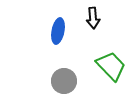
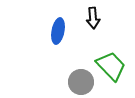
gray circle: moved 17 px right, 1 px down
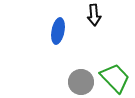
black arrow: moved 1 px right, 3 px up
green trapezoid: moved 4 px right, 12 px down
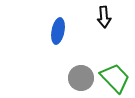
black arrow: moved 10 px right, 2 px down
gray circle: moved 4 px up
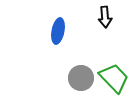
black arrow: moved 1 px right
green trapezoid: moved 1 px left
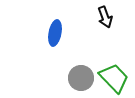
black arrow: rotated 15 degrees counterclockwise
blue ellipse: moved 3 px left, 2 px down
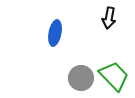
black arrow: moved 4 px right, 1 px down; rotated 30 degrees clockwise
green trapezoid: moved 2 px up
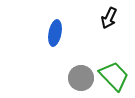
black arrow: rotated 15 degrees clockwise
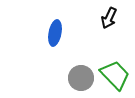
green trapezoid: moved 1 px right, 1 px up
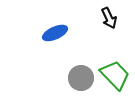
black arrow: rotated 50 degrees counterclockwise
blue ellipse: rotated 55 degrees clockwise
